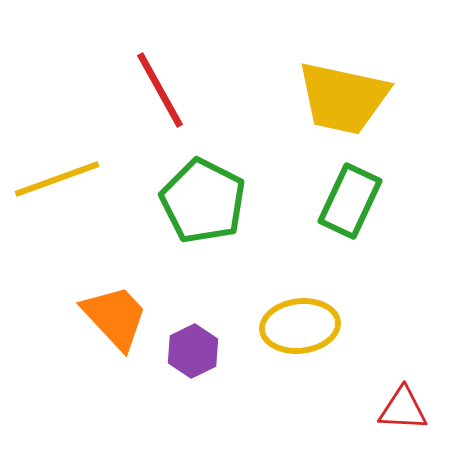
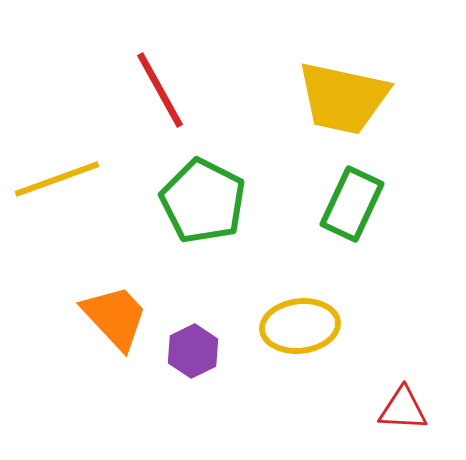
green rectangle: moved 2 px right, 3 px down
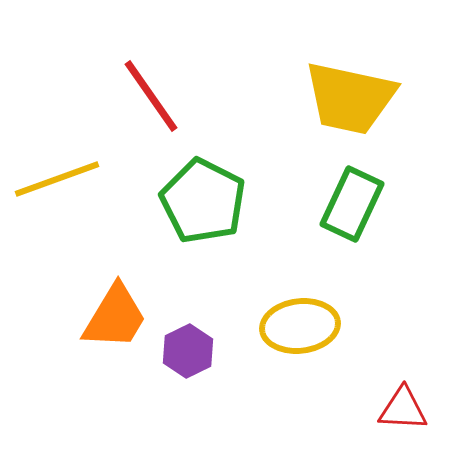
red line: moved 9 px left, 6 px down; rotated 6 degrees counterclockwise
yellow trapezoid: moved 7 px right
orange trapezoid: rotated 74 degrees clockwise
purple hexagon: moved 5 px left
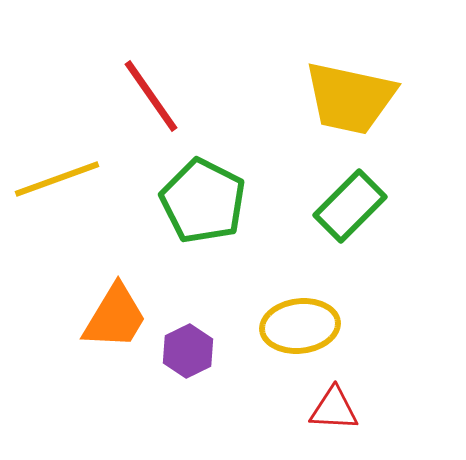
green rectangle: moved 2 px left, 2 px down; rotated 20 degrees clockwise
red triangle: moved 69 px left
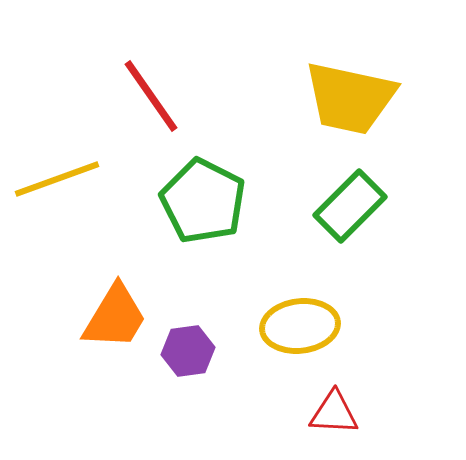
purple hexagon: rotated 18 degrees clockwise
red triangle: moved 4 px down
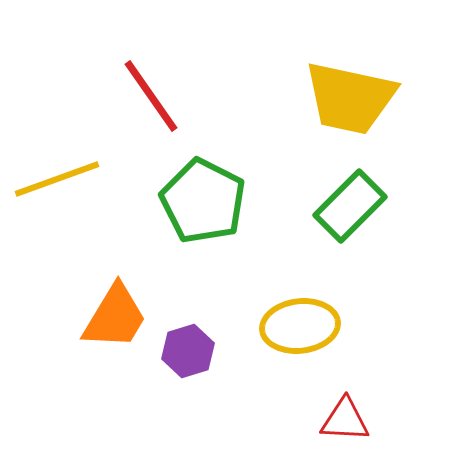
purple hexagon: rotated 9 degrees counterclockwise
red triangle: moved 11 px right, 7 px down
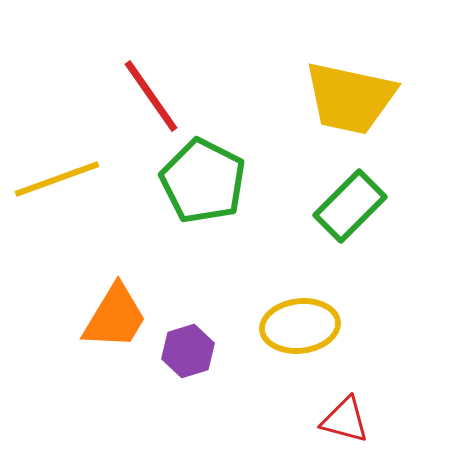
green pentagon: moved 20 px up
red triangle: rotated 12 degrees clockwise
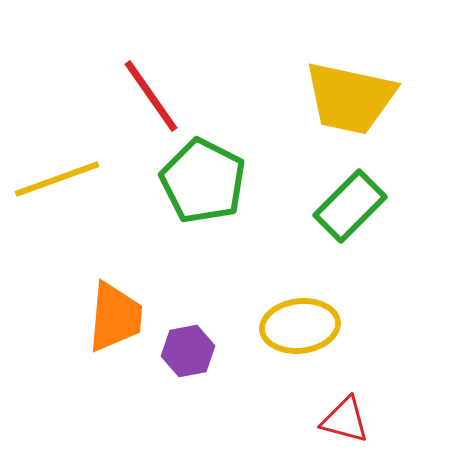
orange trapezoid: rotated 26 degrees counterclockwise
purple hexagon: rotated 6 degrees clockwise
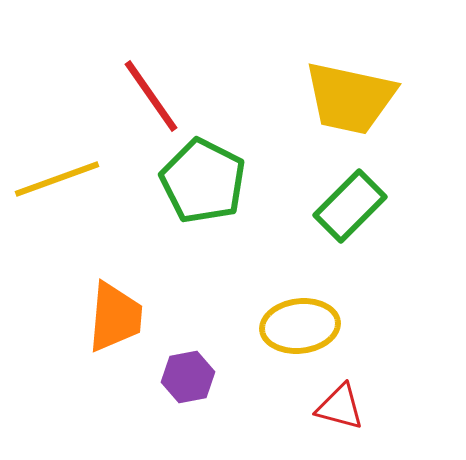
purple hexagon: moved 26 px down
red triangle: moved 5 px left, 13 px up
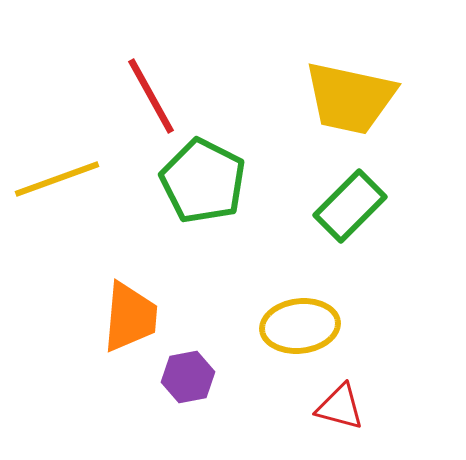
red line: rotated 6 degrees clockwise
orange trapezoid: moved 15 px right
